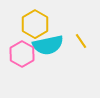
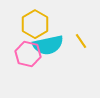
pink hexagon: moved 6 px right; rotated 15 degrees counterclockwise
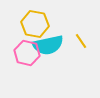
yellow hexagon: rotated 20 degrees counterclockwise
pink hexagon: moved 1 px left, 1 px up
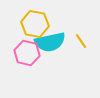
cyan semicircle: moved 2 px right, 3 px up
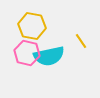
yellow hexagon: moved 3 px left, 2 px down
cyan semicircle: moved 1 px left, 14 px down
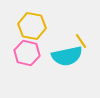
cyan semicircle: moved 18 px right
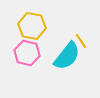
cyan semicircle: rotated 40 degrees counterclockwise
